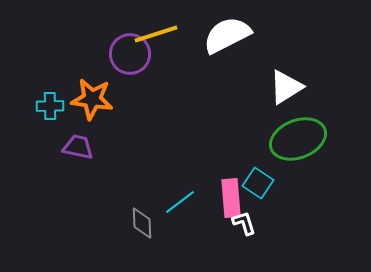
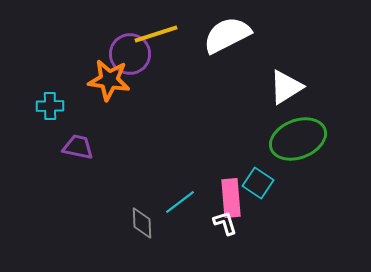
orange star: moved 17 px right, 19 px up
white L-shape: moved 19 px left
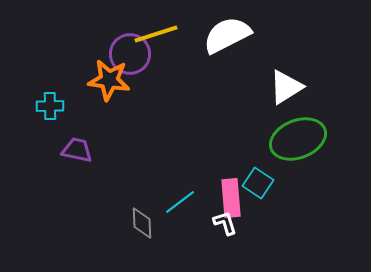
purple trapezoid: moved 1 px left, 3 px down
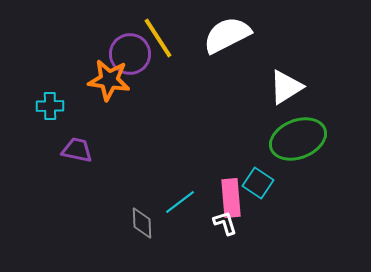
yellow line: moved 2 px right, 4 px down; rotated 75 degrees clockwise
